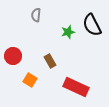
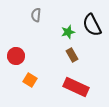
red circle: moved 3 px right
brown rectangle: moved 22 px right, 6 px up
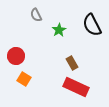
gray semicircle: rotated 32 degrees counterclockwise
green star: moved 9 px left, 2 px up; rotated 16 degrees counterclockwise
brown rectangle: moved 8 px down
orange square: moved 6 px left, 1 px up
